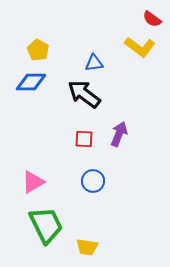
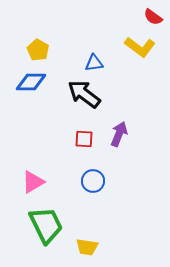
red semicircle: moved 1 px right, 2 px up
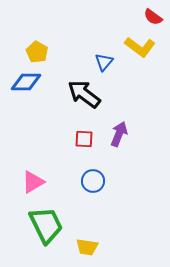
yellow pentagon: moved 1 px left, 2 px down
blue triangle: moved 10 px right, 1 px up; rotated 42 degrees counterclockwise
blue diamond: moved 5 px left
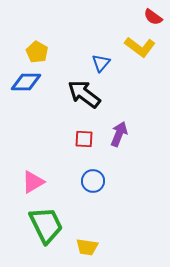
blue triangle: moved 3 px left, 1 px down
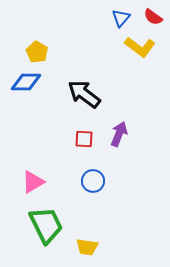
blue triangle: moved 20 px right, 45 px up
